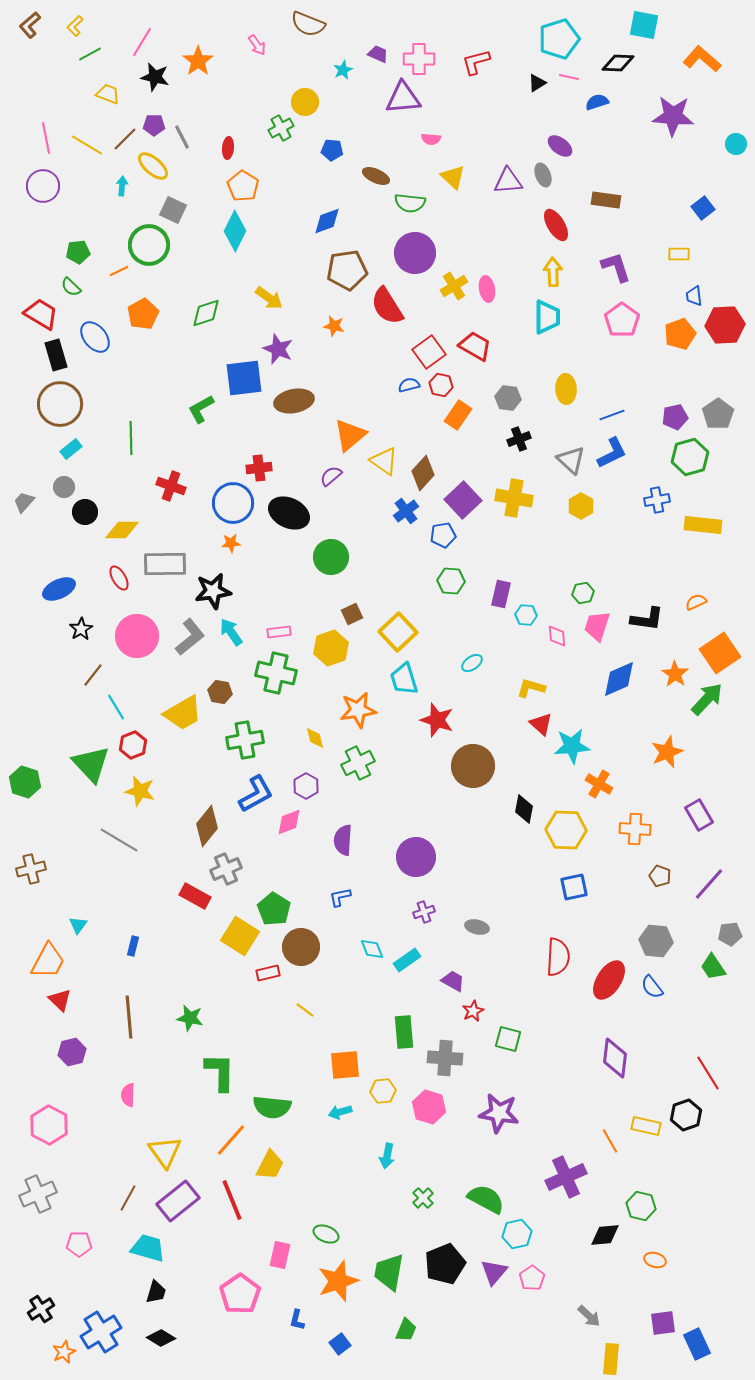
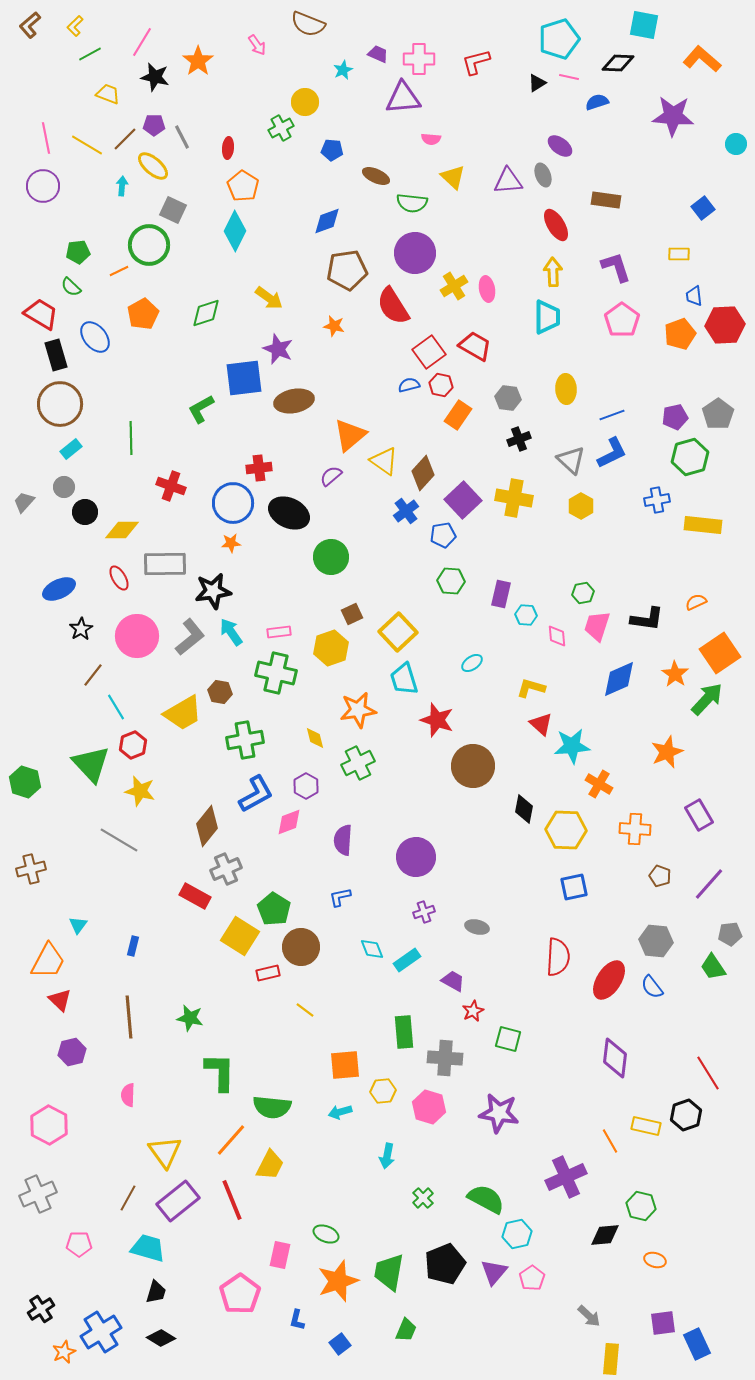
green semicircle at (410, 203): moved 2 px right
red semicircle at (387, 306): moved 6 px right
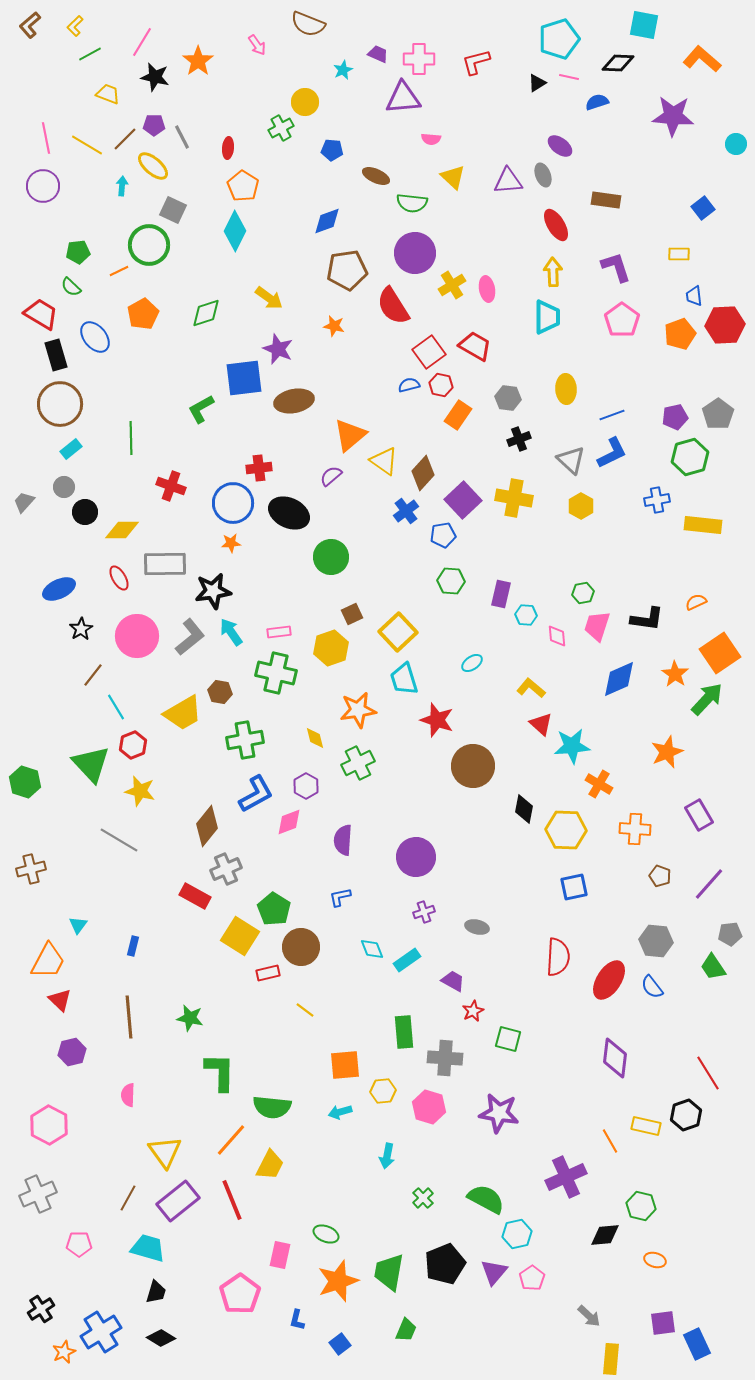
yellow cross at (454, 286): moved 2 px left, 1 px up
yellow L-shape at (531, 688): rotated 24 degrees clockwise
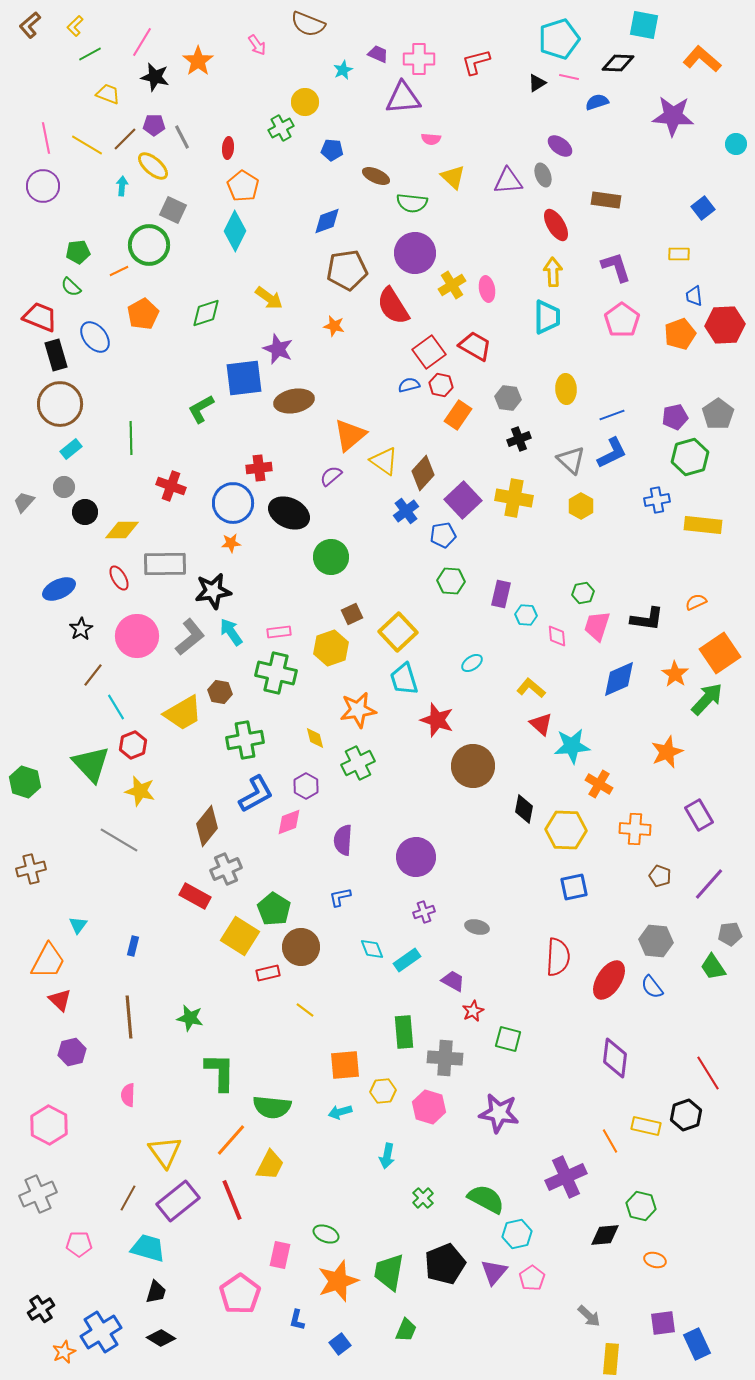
red trapezoid at (41, 314): moved 1 px left, 3 px down; rotated 9 degrees counterclockwise
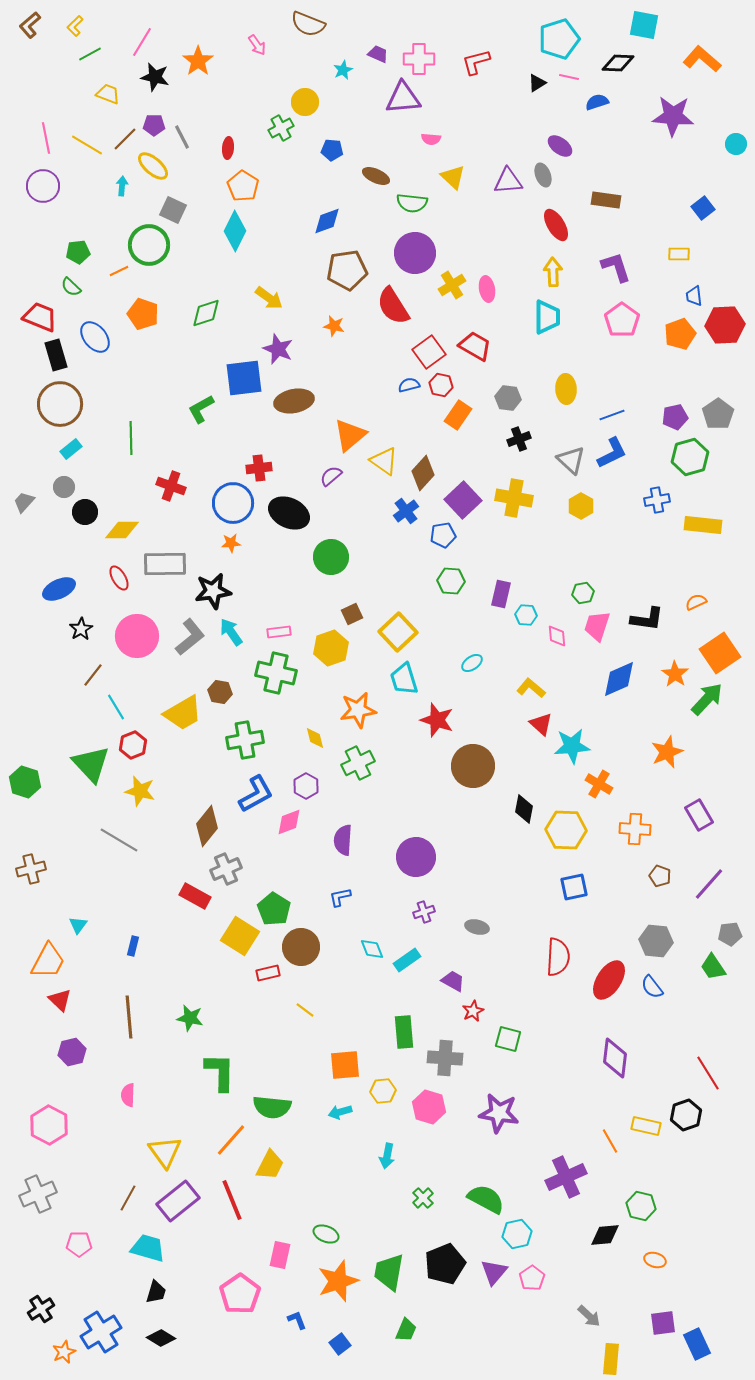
orange pentagon at (143, 314): rotated 24 degrees counterclockwise
blue L-shape at (297, 1320): rotated 145 degrees clockwise
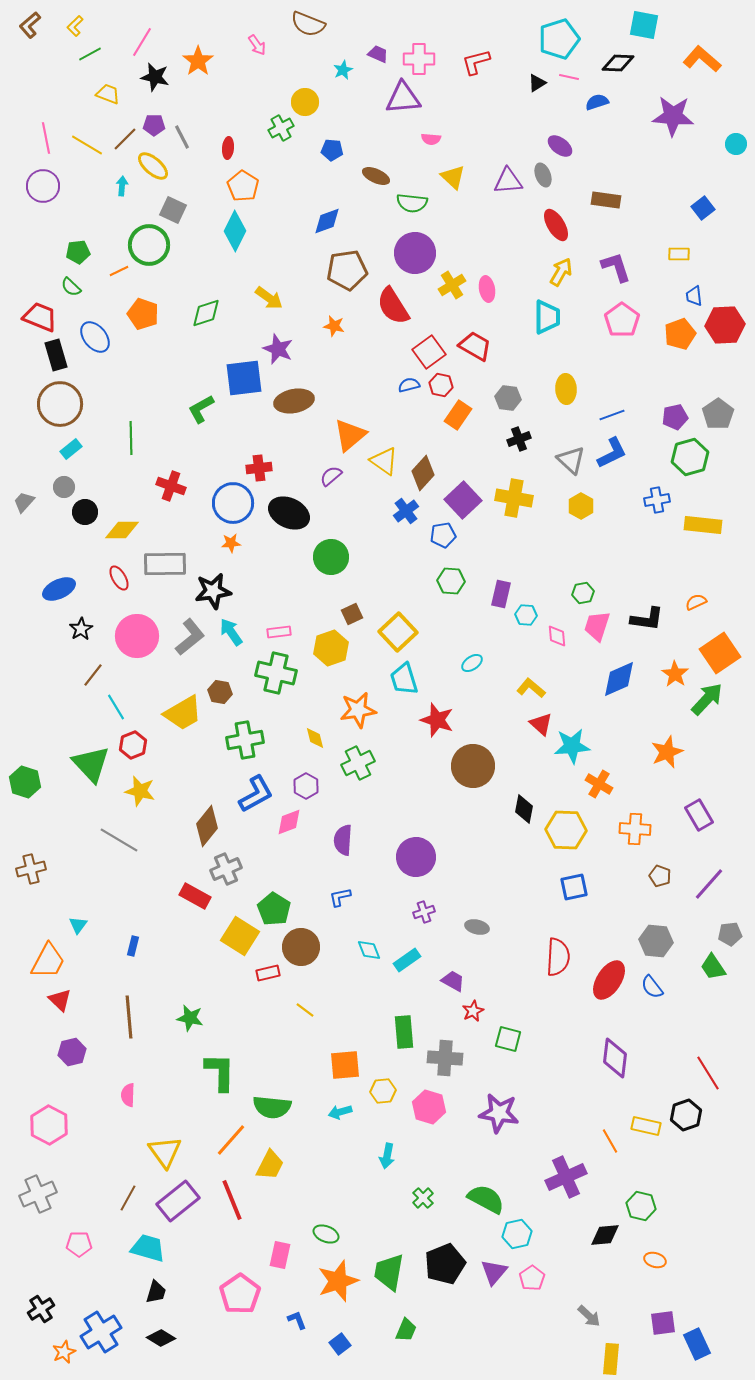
yellow arrow at (553, 272): moved 8 px right; rotated 32 degrees clockwise
cyan diamond at (372, 949): moved 3 px left, 1 px down
